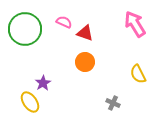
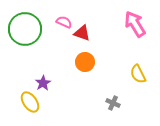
red triangle: moved 3 px left
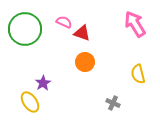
yellow semicircle: rotated 12 degrees clockwise
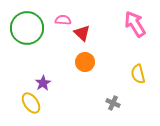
pink semicircle: moved 1 px left, 2 px up; rotated 21 degrees counterclockwise
green circle: moved 2 px right, 1 px up
red triangle: rotated 24 degrees clockwise
yellow ellipse: moved 1 px right, 1 px down
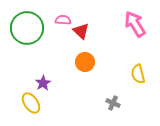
red triangle: moved 1 px left, 2 px up
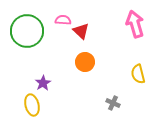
pink arrow: rotated 16 degrees clockwise
green circle: moved 3 px down
yellow ellipse: moved 1 px right, 2 px down; rotated 20 degrees clockwise
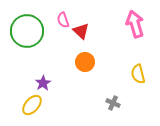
pink semicircle: rotated 112 degrees counterclockwise
yellow ellipse: rotated 55 degrees clockwise
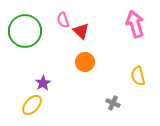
green circle: moved 2 px left
yellow semicircle: moved 2 px down
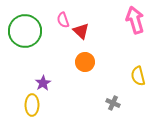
pink arrow: moved 4 px up
yellow ellipse: rotated 40 degrees counterclockwise
